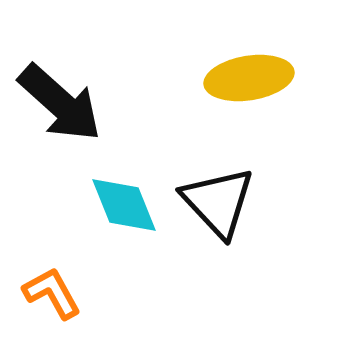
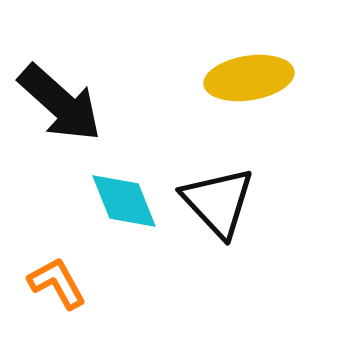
cyan diamond: moved 4 px up
orange L-shape: moved 5 px right, 10 px up
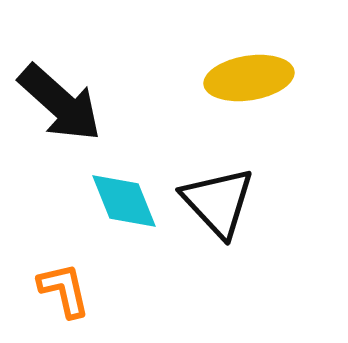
orange L-shape: moved 7 px right, 7 px down; rotated 16 degrees clockwise
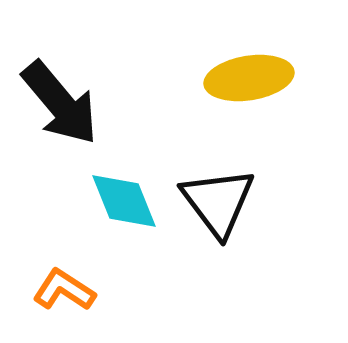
black arrow: rotated 8 degrees clockwise
black triangle: rotated 6 degrees clockwise
orange L-shape: rotated 44 degrees counterclockwise
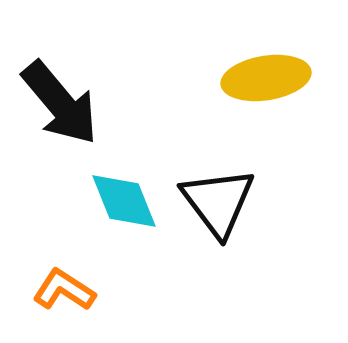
yellow ellipse: moved 17 px right
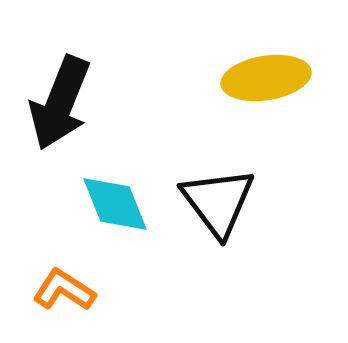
black arrow: rotated 62 degrees clockwise
cyan diamond: moved 9 px left, 3 px down
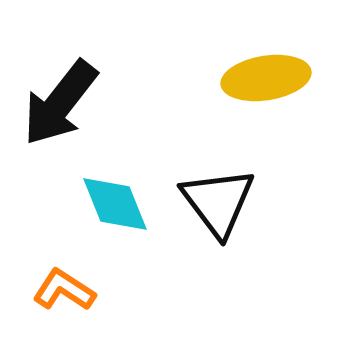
black arrow: rotated 16 degrees clockwise
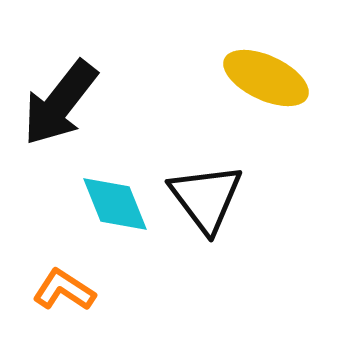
yellow ellipse: rotated 34 degrees clockwise
black triangle: moved 12 px left, 4 px up
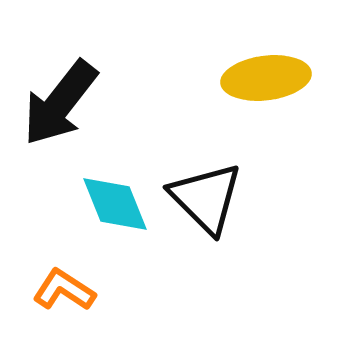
yellow ellipse: rotated 32 degrees counterclockwise
black triangle: rotated 8 degrees counterclockwise
